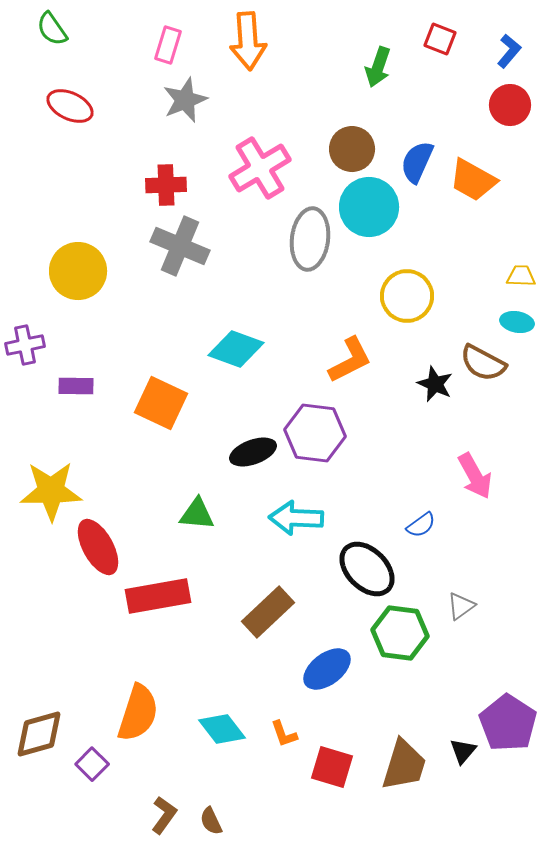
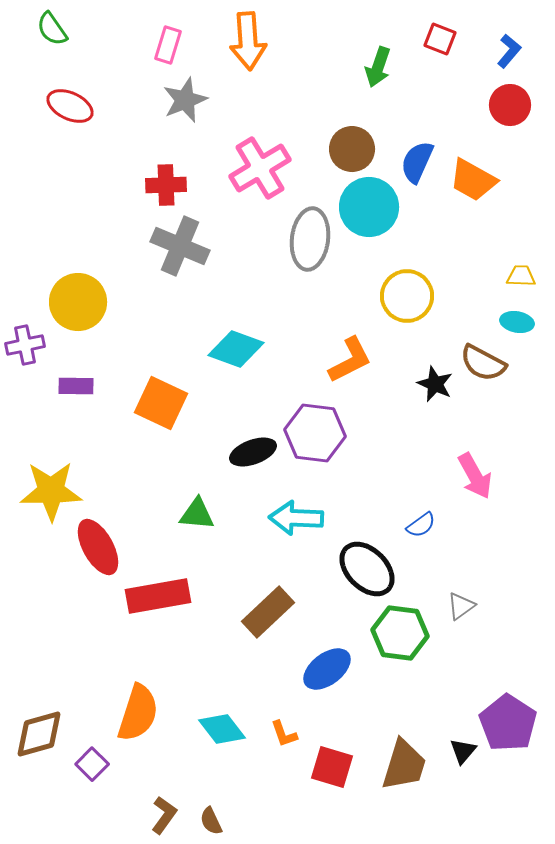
yellow circle at (78, 271): moved 31 px down
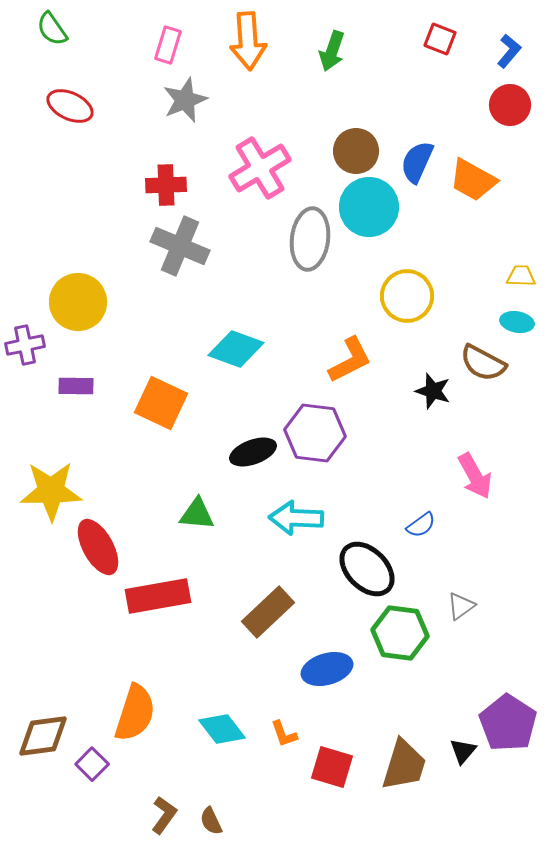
green arrow at (378, 67): moved 46 px left, 16 px up
brown circle at (352, 149): moved 4 px right, 2 px down
black star at (435, 384): moved 2 px left, 7 px down; rotated 6 degrees counterclockwise
blue ellipse at (327, 669): rotated 21 degrees clockwise
orange semicircle at (138, 713): moved 3 px left
brown diamond at (39, 734): moved 4 px right, 2 px down; rotated 8 degrees clockwise
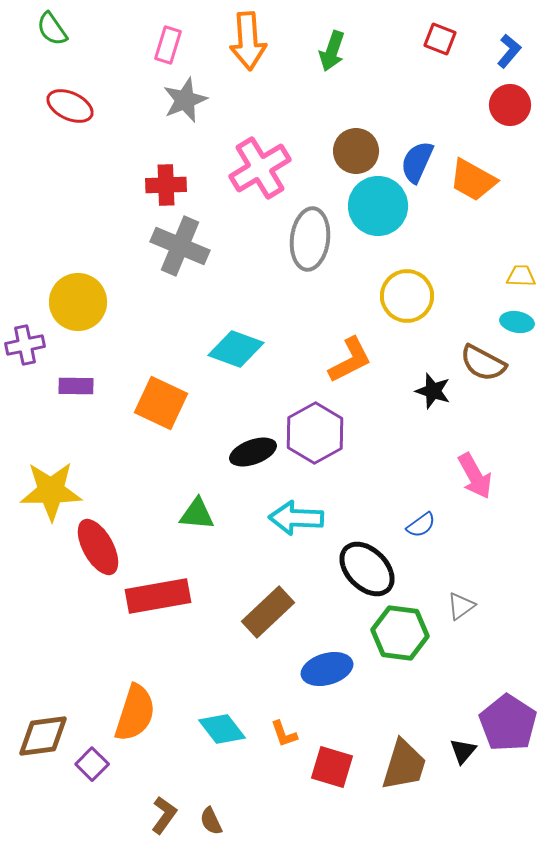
cyan circle at (369, 207): moved 9 px right, 1 px up
purple hexagon at (315, 433): rotated 24 degrees clockwise
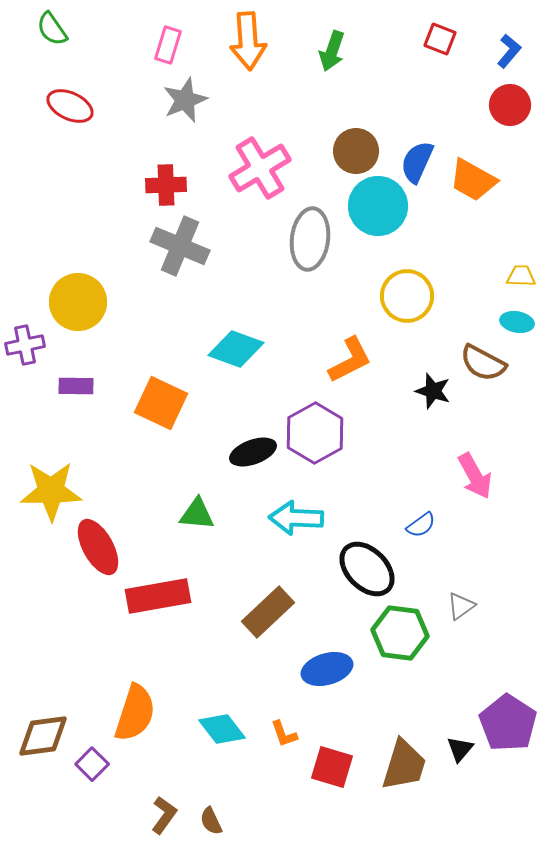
black triangle at (463, 751): moved 3 px left, 2 px up
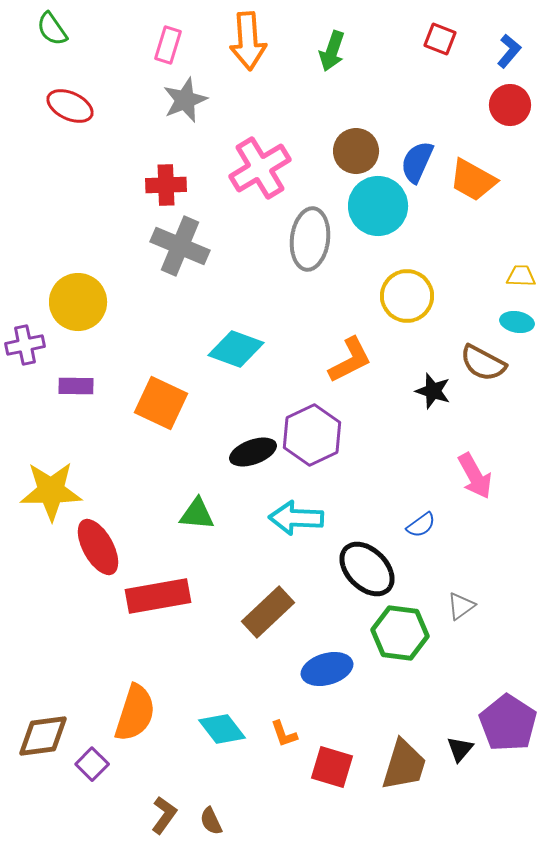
purple hexagon at (315, 433): moved 3 px left, 2 px down; rotated 4 degrees clockwise
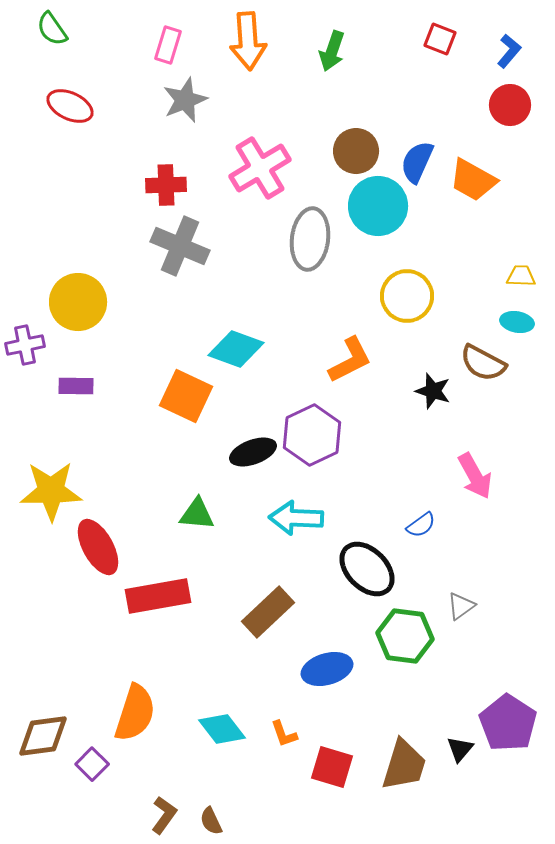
orange square at (161, 403): moved 25 px right, 7 px up
green hexagon at (400, 633): moved 5 px right, 3 px down
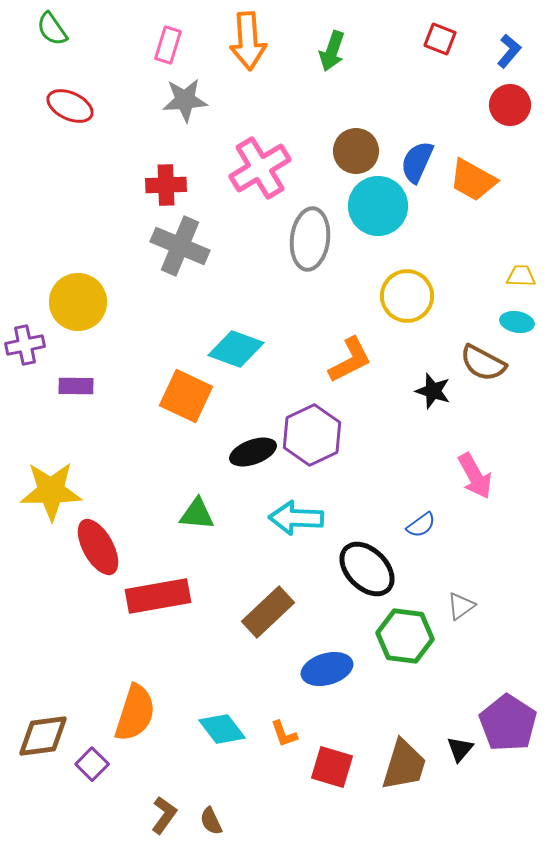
gray star at (185, 100): rotated 18 degrees clockwise
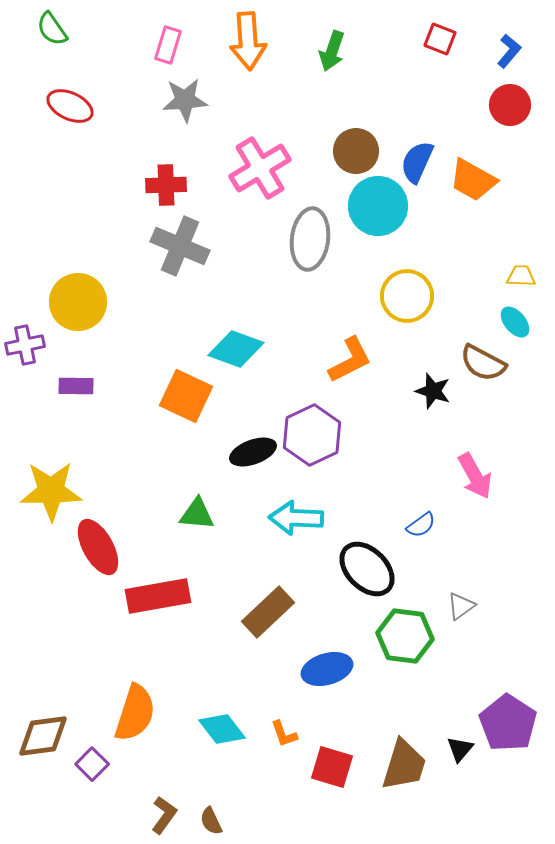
cyan ellipse at (517, 322): moved 2 px left; rotated 40 degrees clockwise
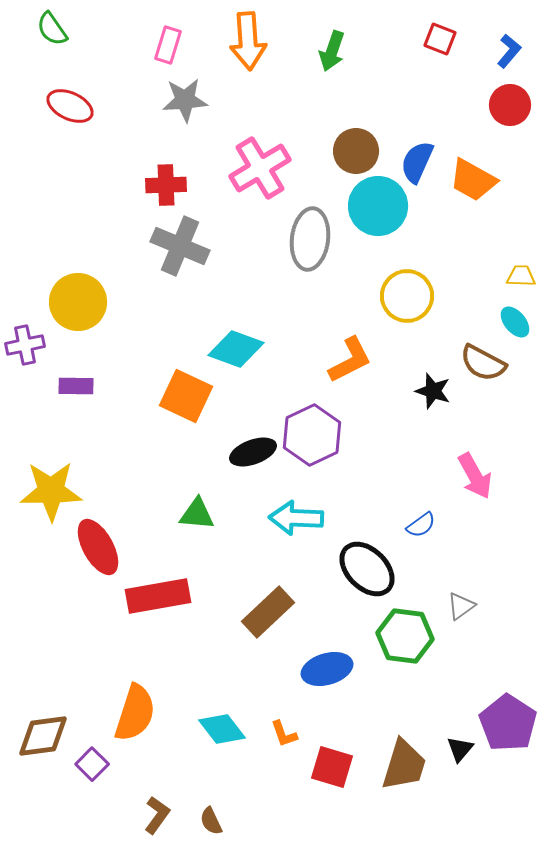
brown L-shape at (164, 815): moved 7 px left
